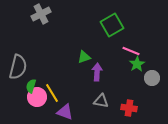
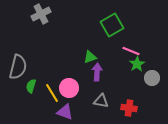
green triangle: moved 6 px right
pink circle: moved 32 px right, 9 px up
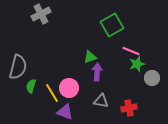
green star: rotated 14 degrees clockwise
red cross: rotated 21 degrees counterclockwise
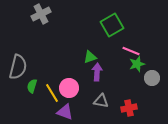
green semicircle: moved 1 px right
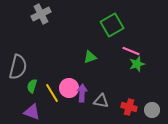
purple arrow: moved 15 px left, 21 px down
gray circle: moved 32 px down
red cross: moved 1 px up; rotated 28 degrees clockwise
purple triangle: moved 33 px left
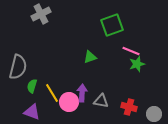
green square: rotated 10 degrees clockwise
pink circle: moved 14 px down
gray circle: moved 2 px right, 4 px down
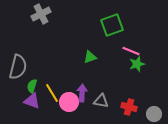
purple triangle: moved 11 px up
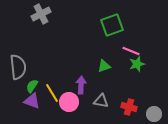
green triangle: moved 14 px right, 9 px down
gray semicircle: rotated 20 degrees counterclockwise
green semicircle: rotated 16 degrees clockwise
purple arrow: moved 1 px left, 8 px up
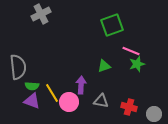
green semicircle: rotated 120 degrees counterclockwise
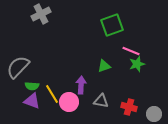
gray semicircle: rotated 130 degrees counterclockwise
yellow line: moved 1 px down
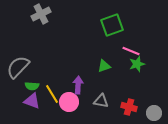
purple arrow: moved 3 px left
gray circle: moved 1 px up
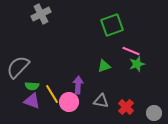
red cross: moved 3 px left; rotated 28 degrees clockwise
